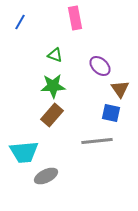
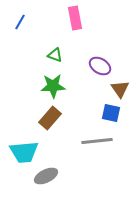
purple ellipse: rotated 10 degrees counterclockwise
brown rectangle: moved 2 px left, 3 px down
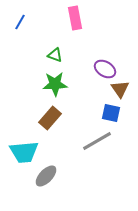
purple ellipse: moved 5 px right, 3 px down
green star: moved 2 px right, 2 px up
gray line: rotated 24 degrees counterclockwise
gray ellipse: rotated 20 degrees counterclockwise
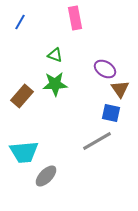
brown rectangle: moved 28 px left, 22 px up
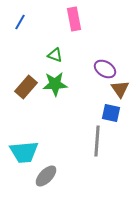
pink rectangle: moved 1 px left, 1 px down
brown rectangle: moved 4 px right, 9 px up
gray line: rotated 56 degrees counterclockwise
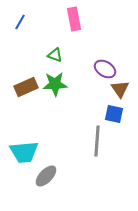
brown rectangle: rotated 25 degrees clockwise
blue square: moved 3 px right, 1 px down
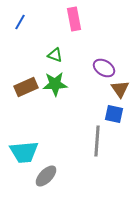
purple ellipse: moved 1 px left, 1 px up
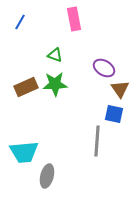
gray ellipse: moved 1 px right; rotated 30 degrees counterclockwise
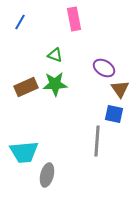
gray ellipse: moved 1 px up
